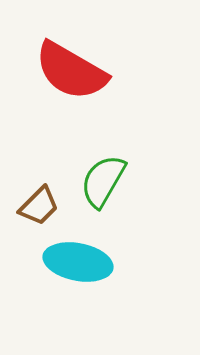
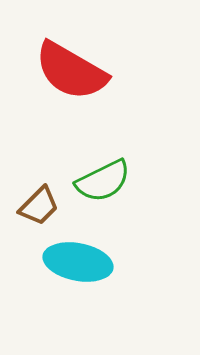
green semicircle: rotated 146 degrees counterclockwise
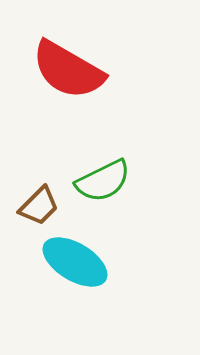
red semicircle: moved 3 px left, 1 px up
cyan ellipse: moved 3 px left; rotated 20 degrees clockwise
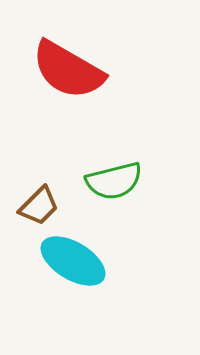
green semicircle: moved 11 px right; rotated 12 degrees clockwise
cyan ellipse: moved 2 px left, 1 px up
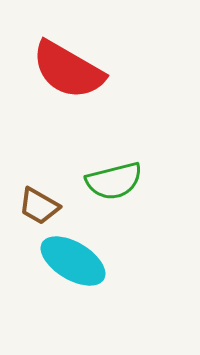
brown trapezoid: rotated 75 degrees clockwise
